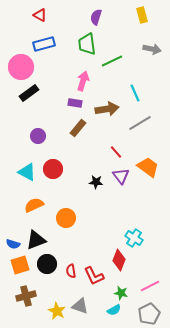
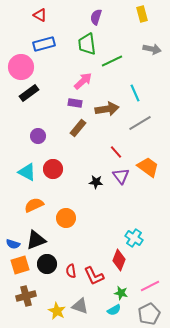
yellow rectangle: moved 1 px up
pink arrow: rotated 30 degrees clockwise
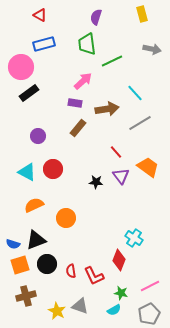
cyan line: rotated 18 degrees counterclockwise
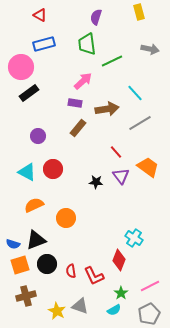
yellow rectangle: moved 3 px left, 2 px up
gray arrow: moved 2 px left
green star: rotated 24 degrees clockwise
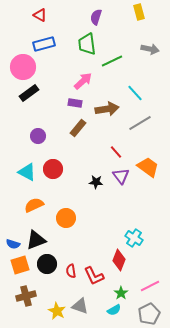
pink circle: moved 2 px right
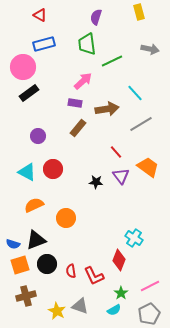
gray line: moved 1 px right, 1 px down
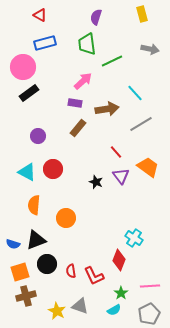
yellow rectangle: moved 3 px right, 2 px down
blue rectangle: moved 1 px right, 1 px up
black star: rotated 16 degrees clockwise
orange semicircle: rotated 60 degrees counterclockwise
orange square: moved 7 px down
pink line: rotated 24 degrees clockwise
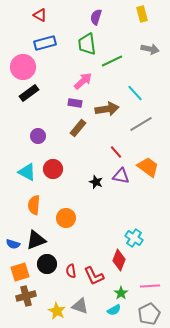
purple triangle: rotated 42 degrees counterclockwise
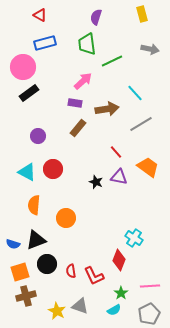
purple triangle: moved 2 px left, 1 px down
